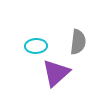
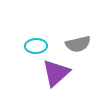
gray semicircle: moved 2 px down; rotated 70 degrees clockwise
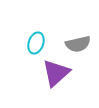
cyan ellipse: moved 3 px up; rotated 70 degrees counterclockwise
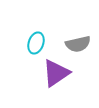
purple triangle: rotated 8 degrees clockwise
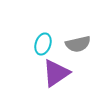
cyan ellipse: moved 7 px right, 1 px down
